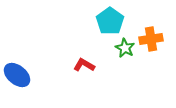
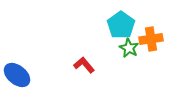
cyan pentagon: moved 11 px right, 4 px down
green star: moved 4 px right
red L-shape: rotated 20 degrees clockwise
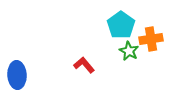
green star: moved 3 px down
blue ellipse: rotated 48 degrees clockwise
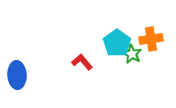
cyan pentagon: moved 4 px left, 18 px down
green star: moved 3 px right, 3 px down
red L-shape: moved 2 px left, 3 px up
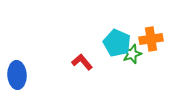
cyan pentagon: rotated 12 degrees counterclockwise
green star: rotated 24 degrees clockwise
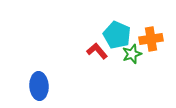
cyan pentagon: moved 8 px up
red L-shape: moved 15 px right, 11 px up
blue ellipse: moved 22 px right, 11 px down
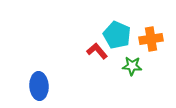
green star: moved 12 px down; rotated 24 degrees clockwise
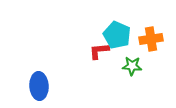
red L-shape: moved 2 px right; rotated 55 degrees counterclockwise
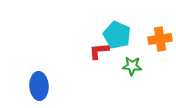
orange cross: moved 9 px right
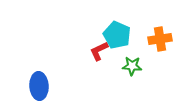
red L-shape: rotated 20 degrees counterclockwise
